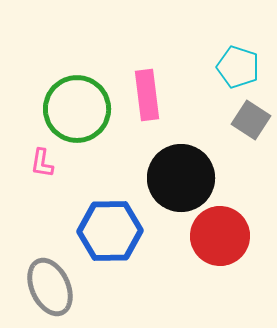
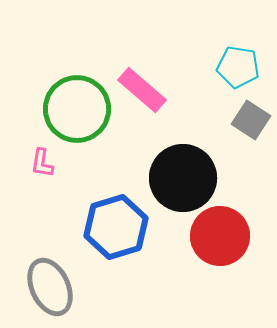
cyan pentagon: rotated 9 degrees counterclockwise
pink rectangle: moved 5 px left, 5 px up; rotated 42 degrees counterclockwise
black circle: moved 2 px right
blue hexagon: moved 6 px right, 4 px up; rotated 16 degrees counterclockwise
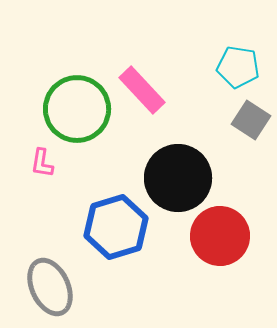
pink rectangle: rotated 6 degrees clockwise
black circle: moved 5 px left
